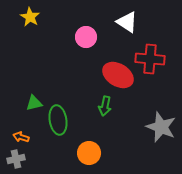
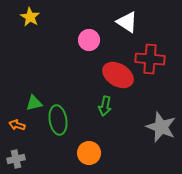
pink circle: moved 3 px right, 3 px down
orange arrow: moved 4 px left, 12 px up
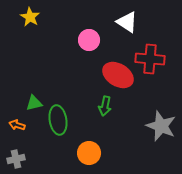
gray star: moved 1 px up
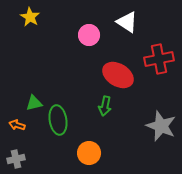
pink circle: moved 5 px up
red cross: moved 9 px right; rotated 16 degrees counterclockwise
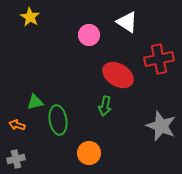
green triangle: moved 1 px right, 1 px up
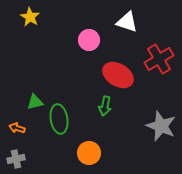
white triangle: rotated 15 degrees counterclockwise
pink circle: moved 5 px down
red cross: rotated 20 degrees counterclockwise
green ellipse: moved 1 px right, 1 px up
orange arrow: moved 3 px down
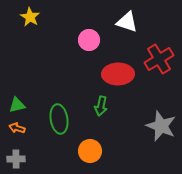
red ellipse: moved 1 px up; rotated 32 degrees counterclockwise
green triangle: moved 18 px left, 3 px down
green arrow: moved 4 px left
orange circle: moved 1 px right, 2 px up
gray cross: rotated 12 degrees clockwise
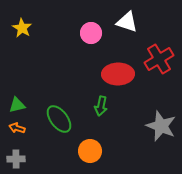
yellow star: moved 8 px left, 11 px down
pink circle: moved 2 px right, 7 px up
green ellipse: rotated 28 degrees counterclockwise
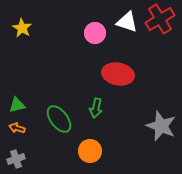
pink circle: moved 4 px right
red cross: moved 1 px right, 40 px up
red ellipse: rotated 12 degrees clockwise
green arrow: moved 5 px left, 2 px down
gray cross: rotated 18 degrees counterclockwise
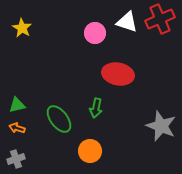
red cross: rotated 8 degrees clockwise
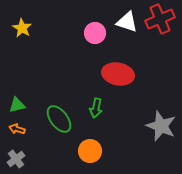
orange arrow: moved 1 px down
gray cross: rotated 18 degrees counterclockwise
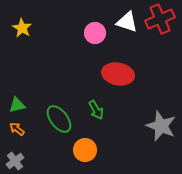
green arrow: moved 2 px down; rotated 42 degrees counterclockwise
orange arrow: rotated 21 degrees clockwise
orange circle: moved 5 px left, 1 px up
gray cross: moved 1 px left, 2 px down
